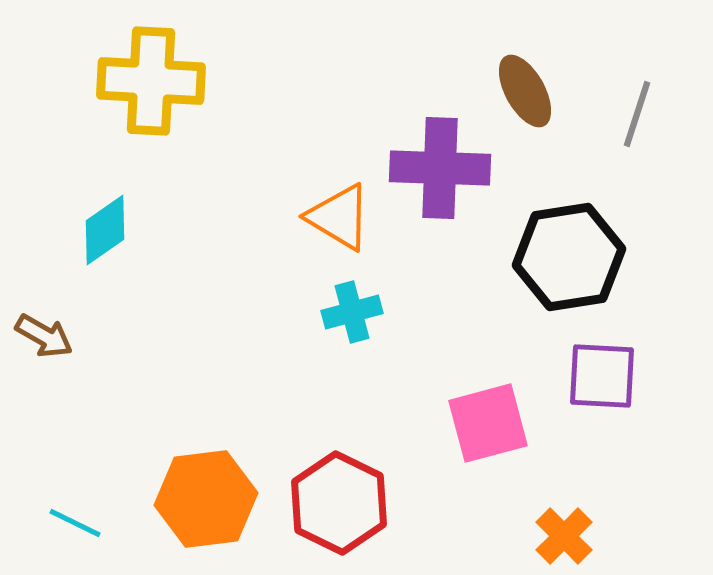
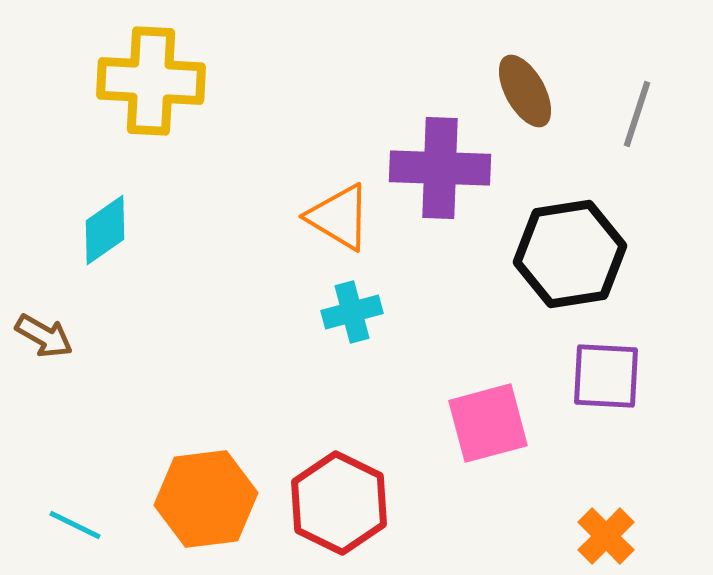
black hexagon: moved 1 px right, 3 px up
purple square: moved 4 px right
cyan line: moved 2 px down
orange cross: moved 42 px right
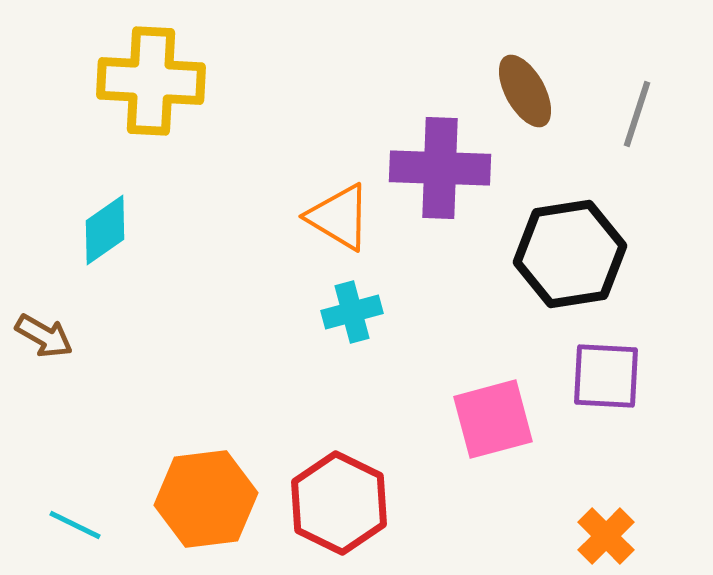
pink square: moved 5 px right, 4 px up
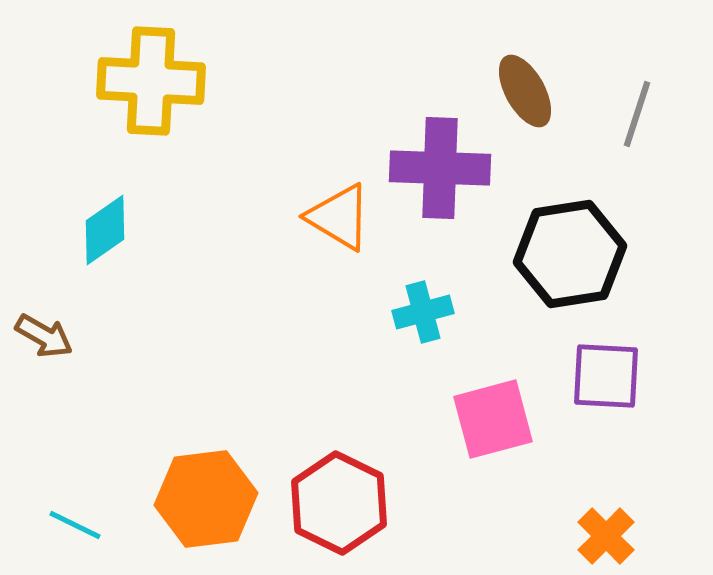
cyan cross: moved 71 px right
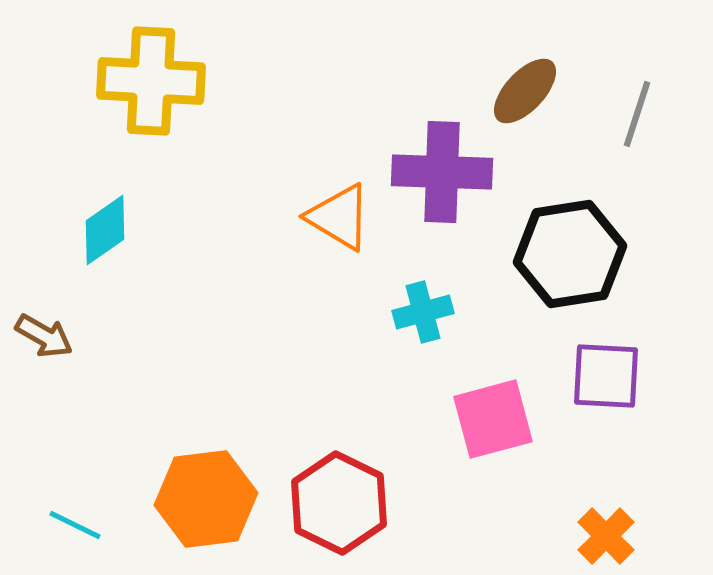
brown ellipse: rotated 72 degrees clockwise
purple cross: moved 2 px right, 4 px down
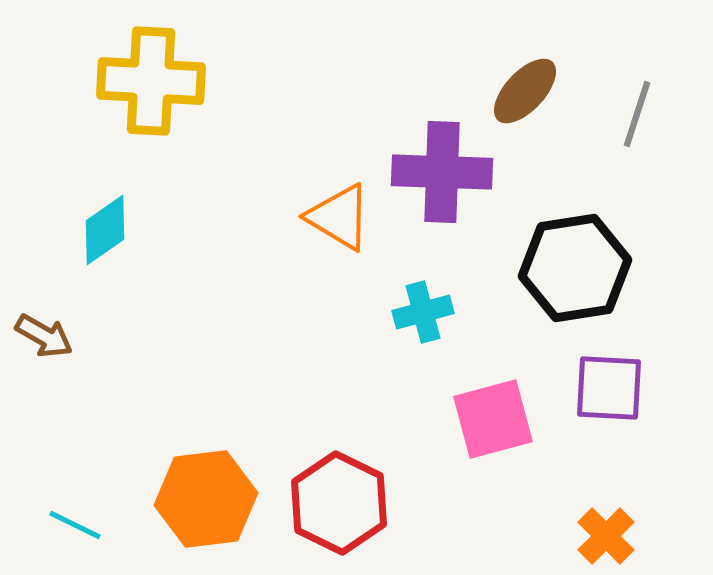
black hexagon: moved 5 px right, 14 px down
purple square: moved 3 px right, 12 px down
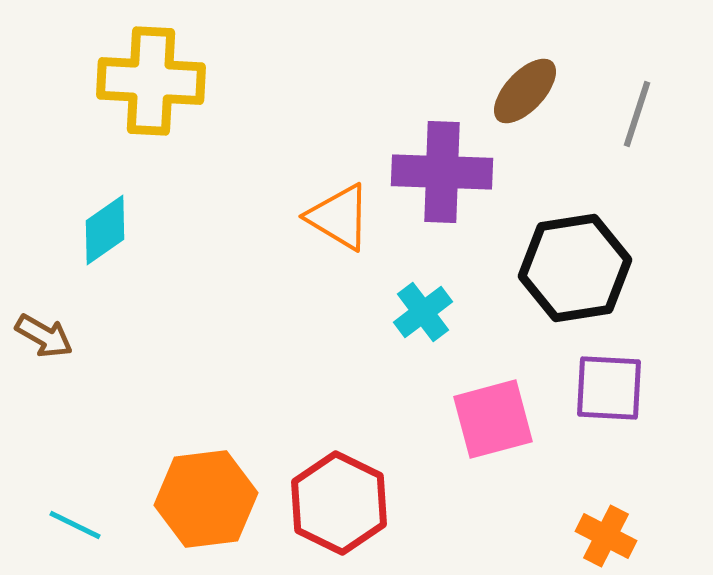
cyan cross: rotated 22 degrees counterclockwise
orange cross: rotated 18 degrees counterclockwise
